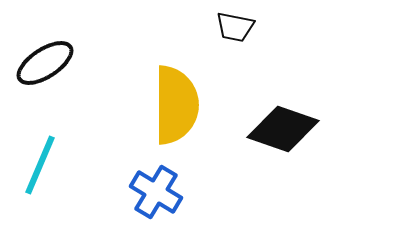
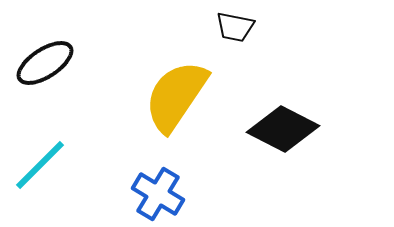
yellow semicircle: moved 9 px up; rotated 146 degrees counterclockwise
black diamond: rotated 8 degrees clockwise
cyan line: rotated 22 degrees clockwise
blue cross: moved 2 px right, 2 px down
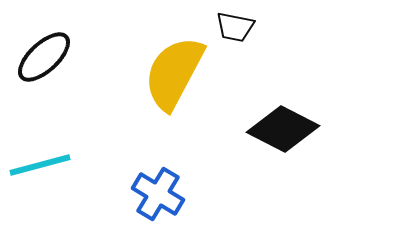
black ellipse: moved 1 px left, 6 px up; rotated 10 degrees counterclockwise
yellow semicircle: moved 2 px left, 23 px up; rotated 6 degrees counterclockwise
cyan line: rotated 30 degrees clockwise
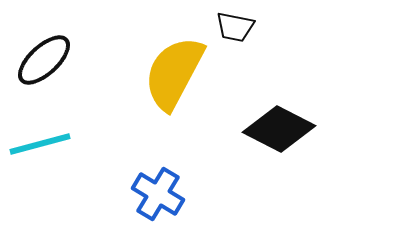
black ellipse: moved 3 px down
black diamond: moved 4 px left
cyan line: moved 21 px up
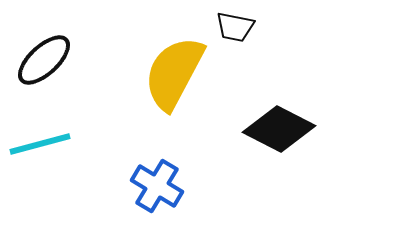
blue cross: moved 1 px left, 8 px up
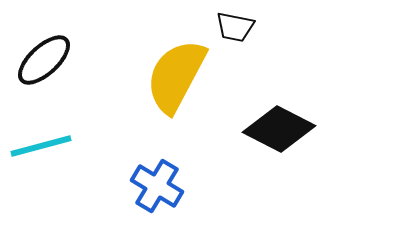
yellow semicircle: moved 2 px right, 3 px down
cyan line: moved 1 px right, 2 px down
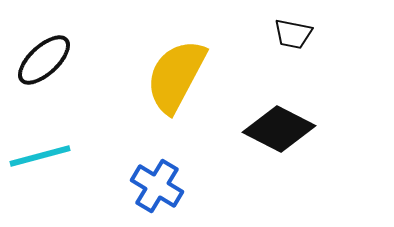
black trapezoid: moved 58 px right, 7 px down
cyan line: moved 1 px left, 10 px down
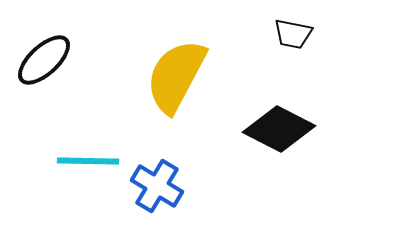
cyan line: moved 48 px right, 5 px down; rotated 16 degrees clockwise
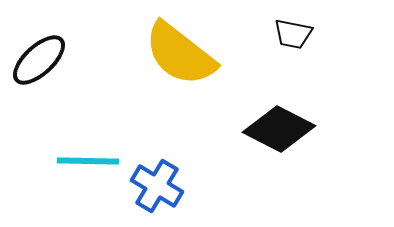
black ellipse: moved 5 px left
yellow semicircle: moved 4 px right, 22 px up; rotated 80 degrees counterclockwise
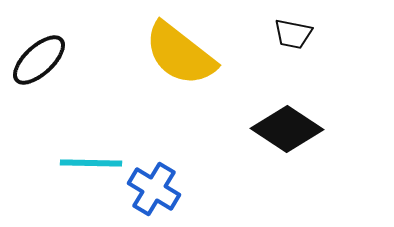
black diamond: moved 8 px right; rotated 6 degrees clockwise
cyan line: moved 3 px right, 2 px down
blue cross: moved 3 px left, 3 px down
